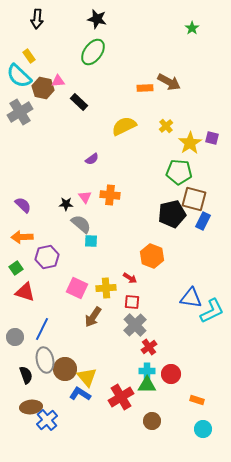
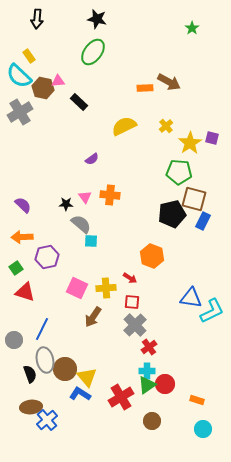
gray circle at (15, 337): moved 1 px left, 3 px down
red circle at (171, 374): moved 6 px left, 10 px down
black semicircle at (26, 375): moved 4 px right, 1 px up
green triangle at (147, 385): rotated 36 degrees counterclockwise
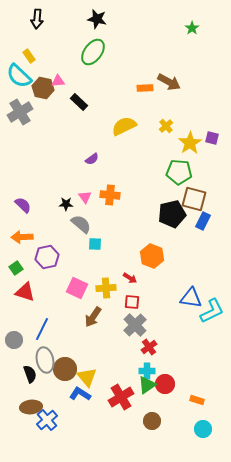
cyan square at (91, 241): moved 4 px right, 3 px down
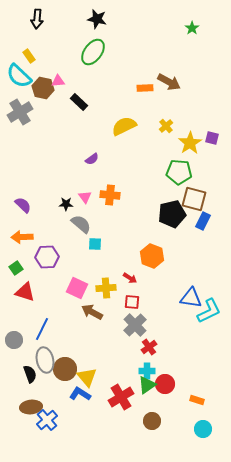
purple hexagon at (47, 257): rotated 10 degrees clockwise
cyan L-shape at (212, 311): moved 3 px left
brown arrow at (93, 317): moved 1 px left, 5 px up; rotated 85 degrees clockwise
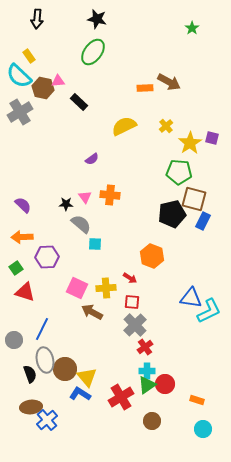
red cross at (149, 347): moved 4 px left
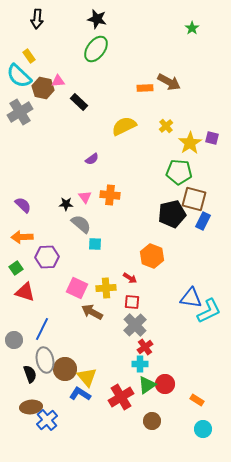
green ellipse at (93, 52): moved 3 px right, 3 px up
cyan cross at (147, 371): moved 7 px left, 7 px up
orange rectangle at (197, 400): rotated 16 degrees clockwise
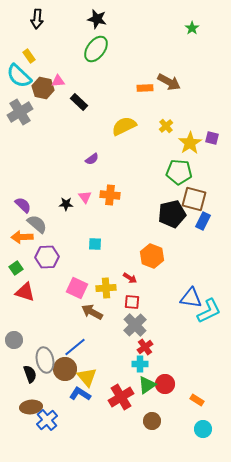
gray semicircle at (81, 224): moved 44 px left
blue line at (42, 329): moved 33 px right, 18 px down; rotated 25 degrees clockwise
